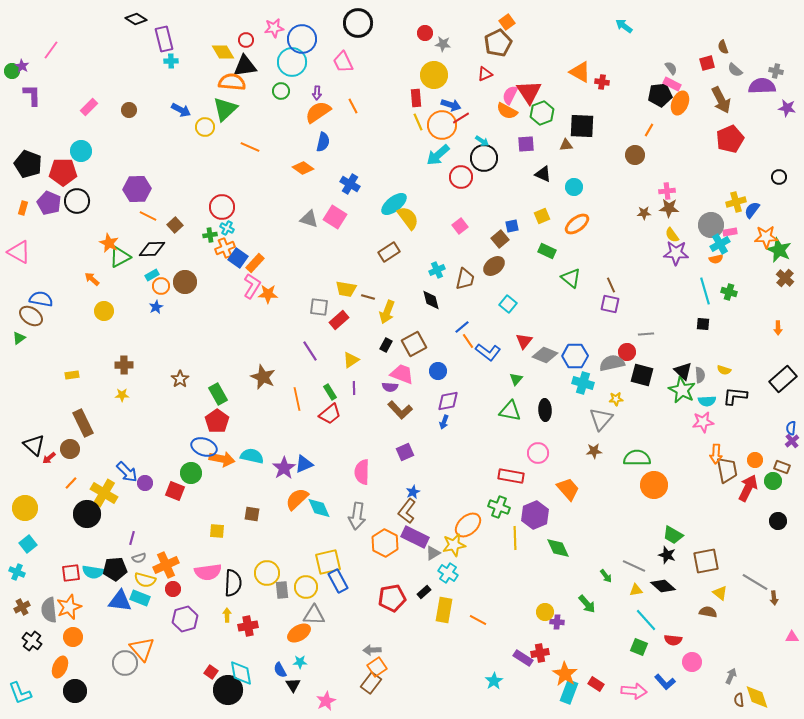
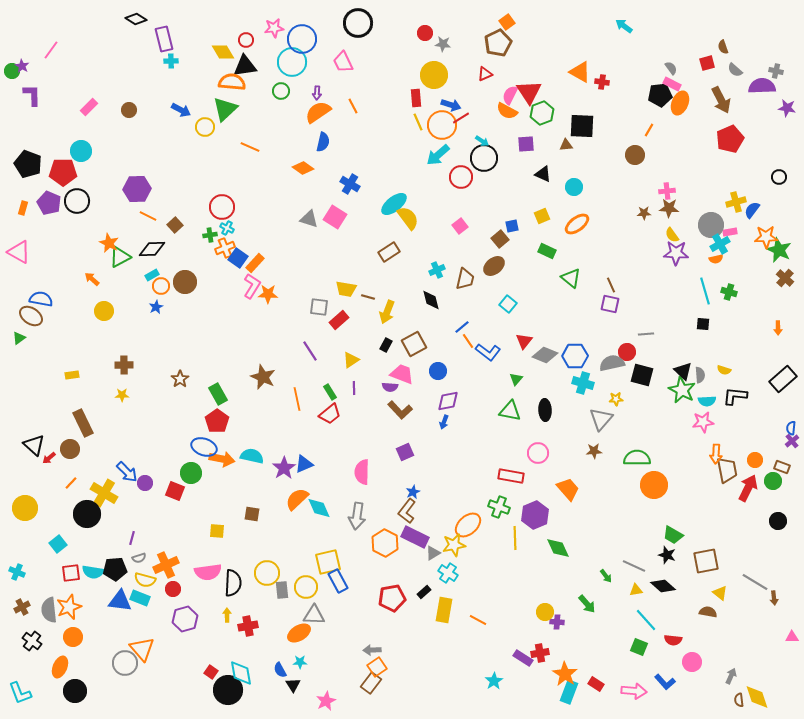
cyan square at (28, 544): moved 30 px right
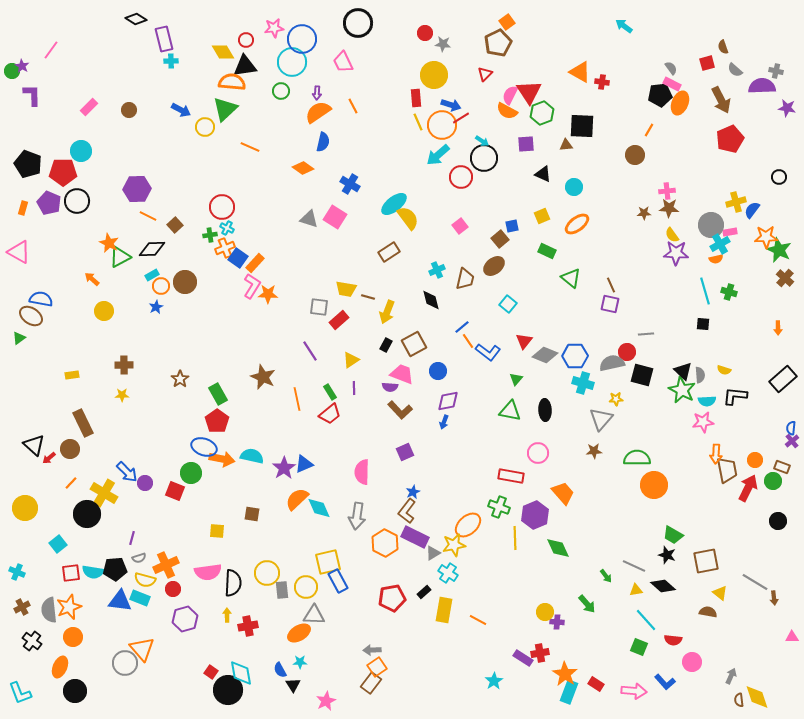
red triangle at (485, 74): rotated 21 degrees counterclockwise
orange trapezoid at (568, 489): moved 5 px left, 4 px down
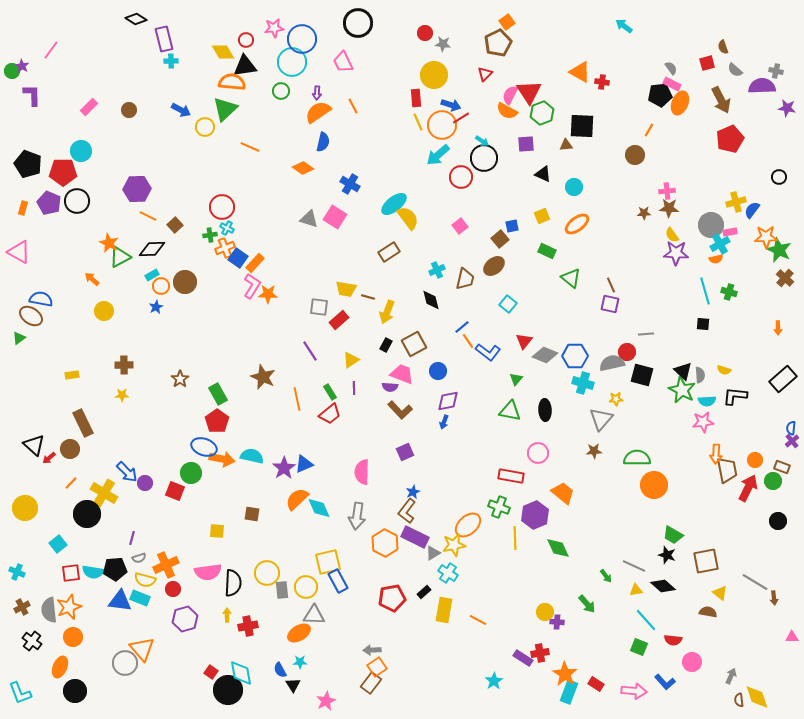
orange trapezoid at (563, 493): rotated 10 degrees counterclockwise
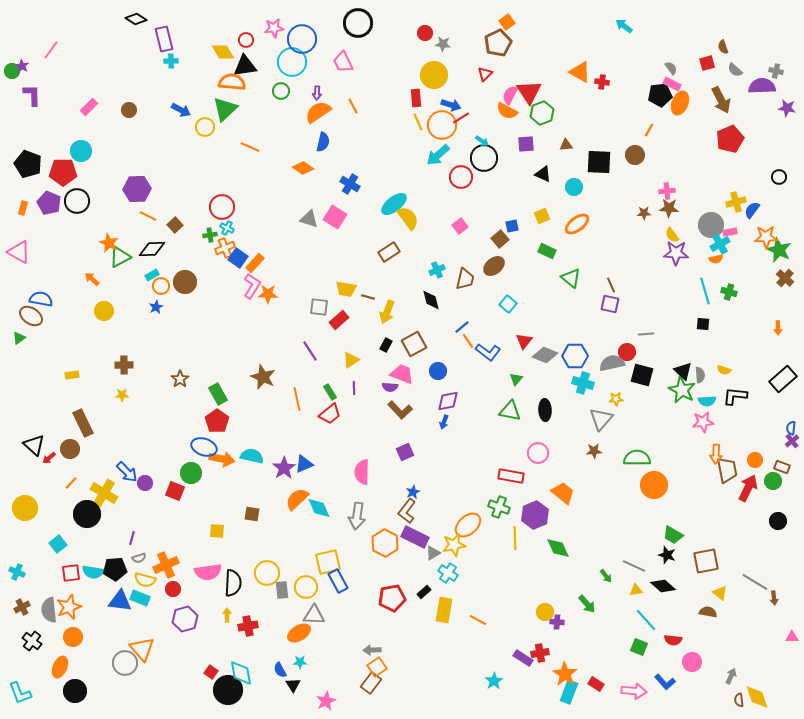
black square at (582, 126): moved 17 px right, 36 px down
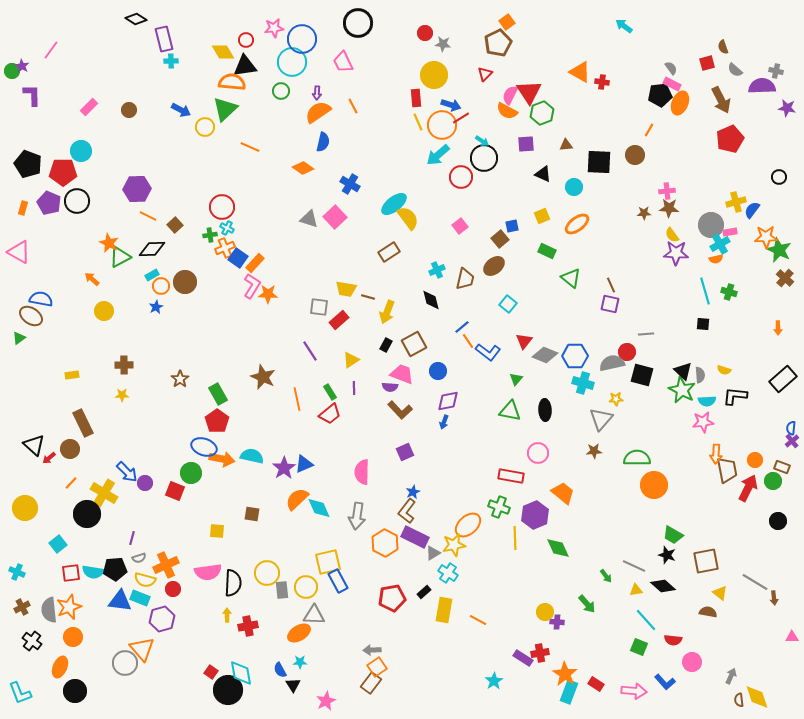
pink square at (335, 217): rotated 15 degrees clockwise
purple hexagon at (185, 619): moved 23 px left
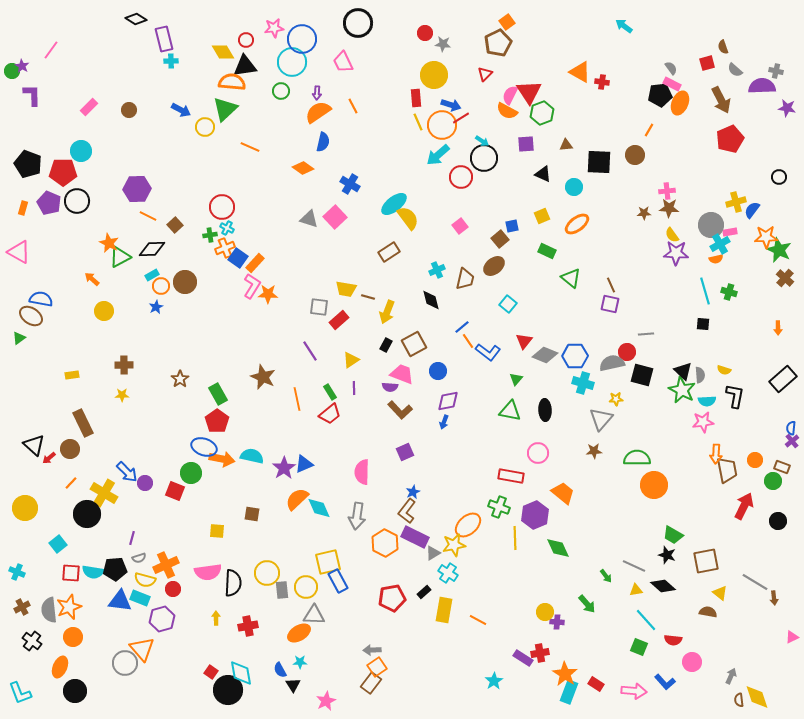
black L-shape at (735, 396): rotated 95 degrees clockwise
red arrow at (748, 488): moved 4 px left, 18 px down
red square at (71, 573): rotated 12 degrees clockwise
yellow arrow at (227, 615): moved 11 px left, 3 px down
pink triangle at (792, 637): rotated 24 degrees counterclockwise
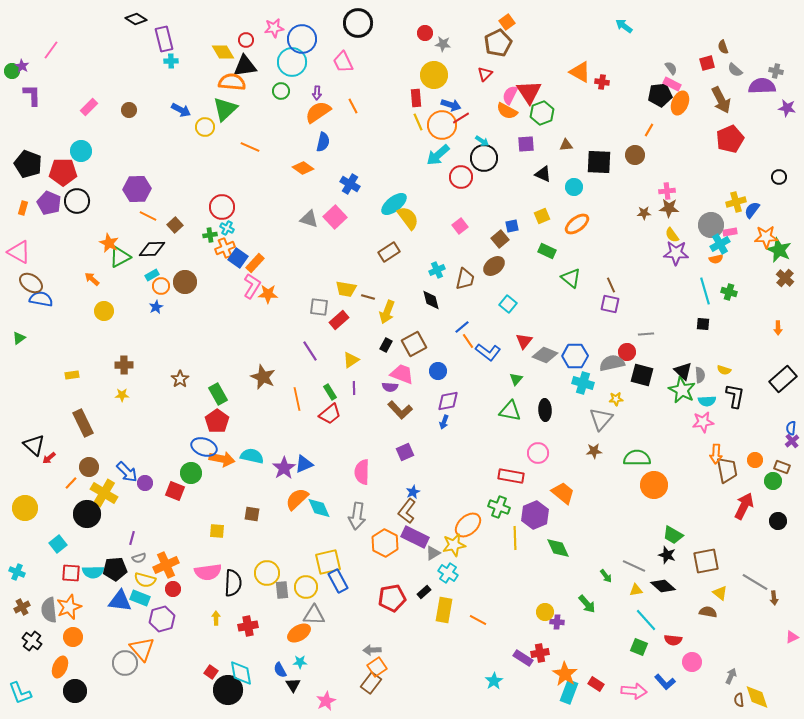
brown ellipse at (31, 316): moved 33 px up
brown circle at (70, 449): moved 19 px right, 18 px down
cyan semicircle at (93, 572): rotated 10 degrees counterclockwise
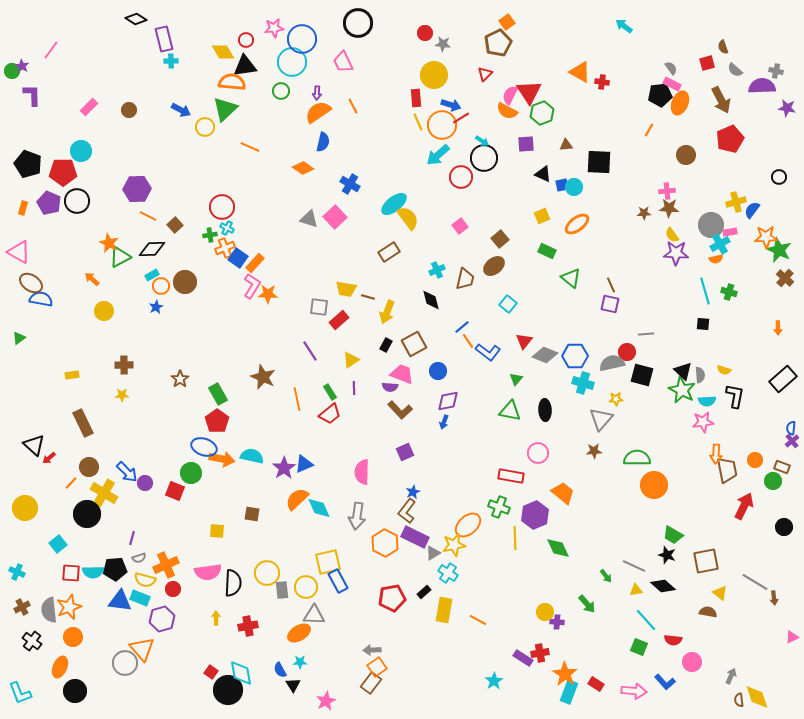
brown circle at (635, 155): moved 51 px right
blue square at (512, 226): moved 50 px right, 41 px up
black circle at (778, 521): moved 6 px right, 6 px down
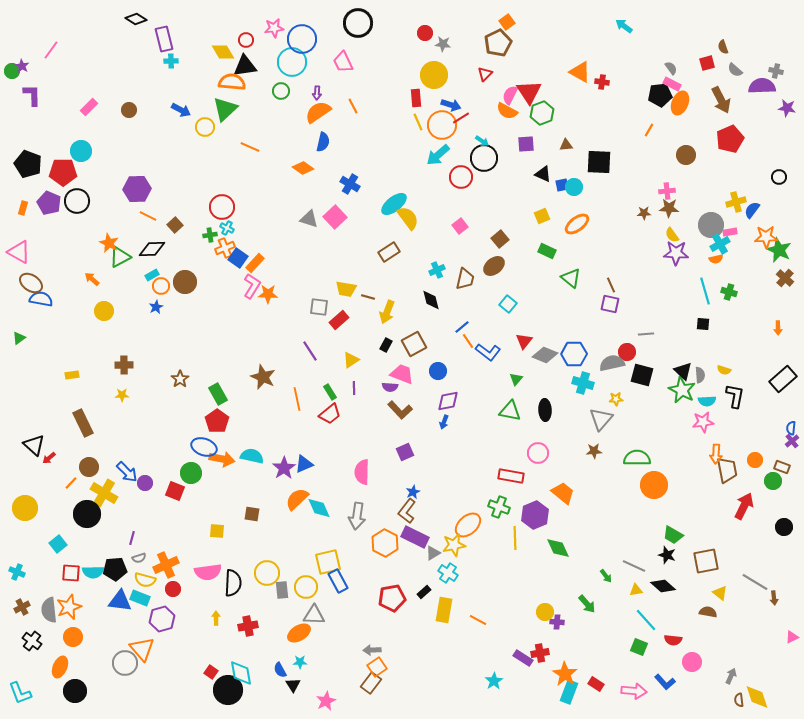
blue hexagon at (575, 356): moved 1 px left, 2 px up
